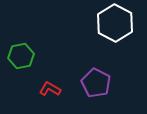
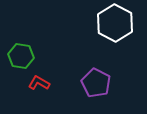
green hexagon: rotated 20 degrees clockwise
red L-shape: moved 11 px left, 6 px up
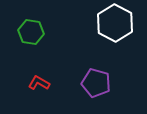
green hexagon: moved 10 px right, 24 px up
purple pentagon: rotated 12 degrees counterclockwise
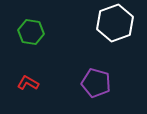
white hexagon: rotated 12 degrees clockwise
red L-shape: moved 11 px left
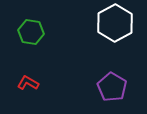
white hexagon: rotated 9 degrees counterclockwise
purple pentagon: moved 16 px right, 4 px down; rotated 16 degrees clockwise
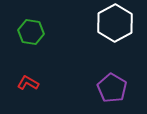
purple pentagon: moved 1 px down
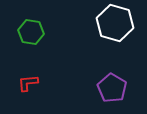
white hexagon: rotated 15 degrees counterclockwise
red L-shape: rotated 35 degrees counterclockwise
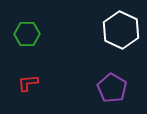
white hexagon: moved 6 px right, 7 px down; rotated 9 degrees clockwise
green hexagon: moved 4 px left, 2 px down; rotated 10 degrees counterclockwise
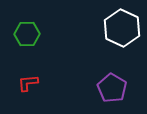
white hexagon: moved 1 px right, 2 px up
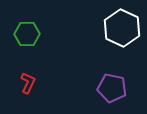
red L-shape: rotated 120 degrees clockwise
purple pentagon: rotated 20 degrees counterclockwise
